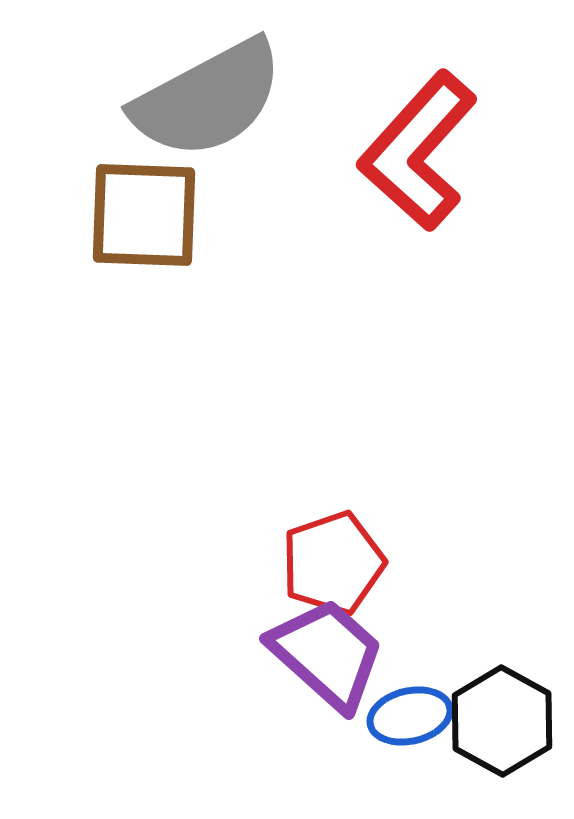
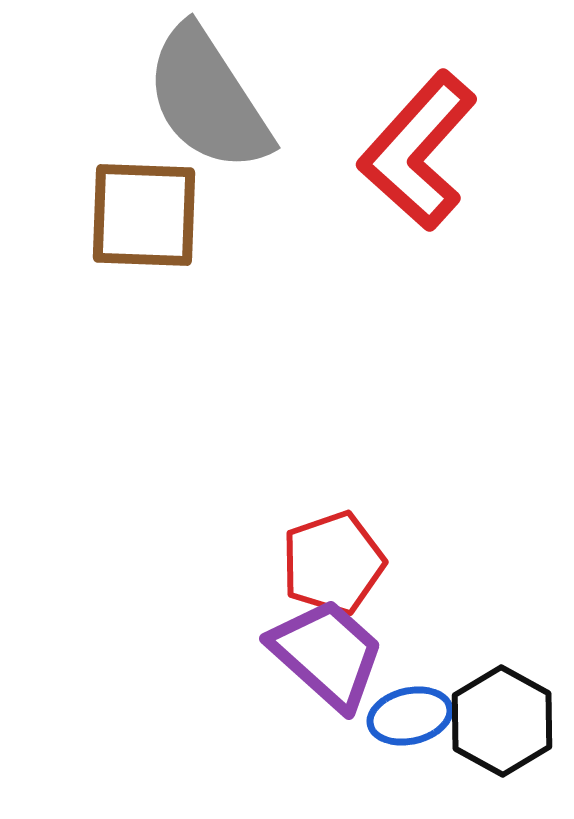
gray semicircle: rotated 85 degrees clockwise
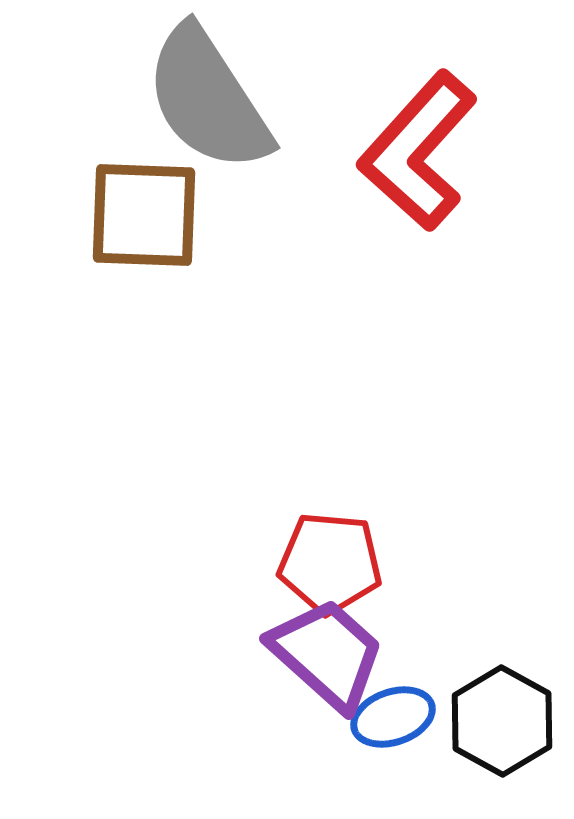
red pentagon: moved 3 px left; rotated 24 degrees clockwise
blue ellipse: moved 17 px left, 1 px down; rotated 6 degrees counterclockwise
